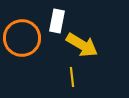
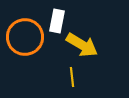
orange circle: moved 3 px right, 1 px up
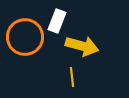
white rectangle: rotated 10 degrees clockwise
yellow arrow: moved 1 px down; rotated 16 degrees counterclockwise
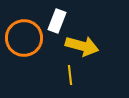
orange circle: moved 1 px left, 1 px down
yellow line: moved 2 px left, 2 px up
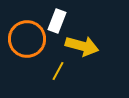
orange circle: moved 3 px right, 1 px down
yellow line: moved 12 px left, 4 px up; rotated 36 degrees clockwise
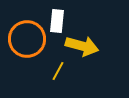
white rectangle: rotated 15 degrees counterclockwise
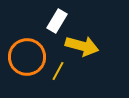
white rectangle: rotated 25 degrees clockwise
orange circle: moved 18 px down
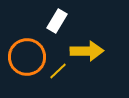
yellow arrow: moved 5 px right, 5 px down; rotated 16 degrees counterclockwise
yellow line: rotated 18 degrees clockwise
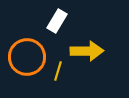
yellow line: rotated 30 degrees counterclockwise
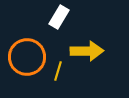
white rectangle: moved 2 px right, 4 px up
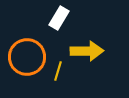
white rectangle: moved 1 px down
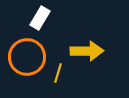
white rectangle: moved 19 px left
yellow line: moved 2 px down
